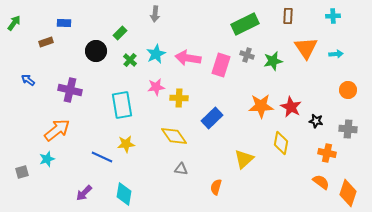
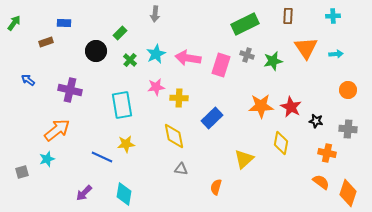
yellow diamond at (174, 136): rotated 24 degrees clockwise
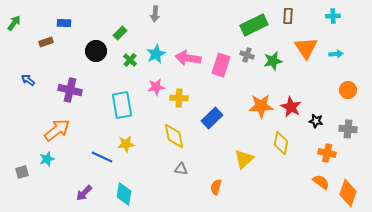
green rectangle at (245, 24): moved 9 px right, 1 px down
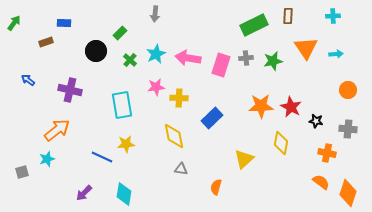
gray cross at (247, 55): moved 1 px left, 3 px down; rotated 24 degrees counterclockwise
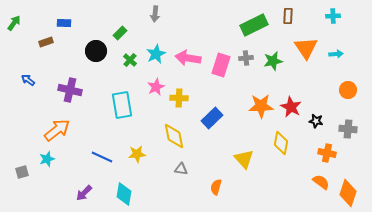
pink star at (156, 87): rotated 18 degrees counterclockwise
yellow star at (126, 144): moved 11 px right, 10 px down
yellow triangle at (244, 159): rotated 30 degrees counterclockwise
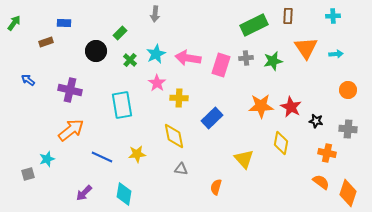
pink star at (156, 87): moved 1 px right, 4 px up; rotated 12 degrees counterclockwise
orange arrow at (57, 130): moved 14 px right
gray square at (22, 172): moved 6 px right, 2 px down
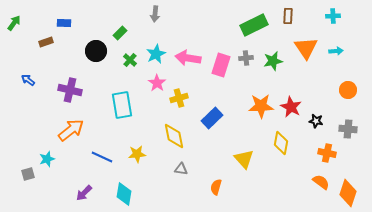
cyan arrow at (336, 54): moved 3 px up
yellow cross at (179, 98): rotated 18 degrees counterclockwise
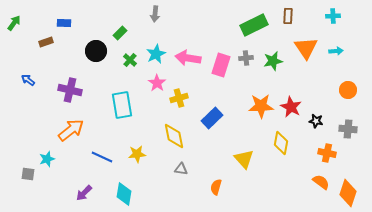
gray square at (28, 174): rotated 24 degrees clockwise
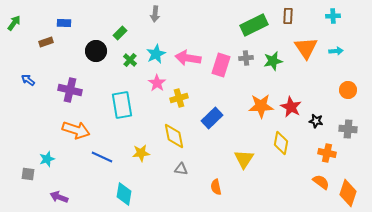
orange arrow at (71, 130): moved 5 px right; rotated 56 degrees clockwise
yellow star at (137, 154): moved 4 px right, 1 px up
yellow triangle at (244, 159): rotated 15 degrees clockwise
orange semicircle at (216, 187): rotated 28 degrees counterclockwise
purple arrow at (84, 193): moved 25 px left, 4 px down; rotated 66 degrees clockwise
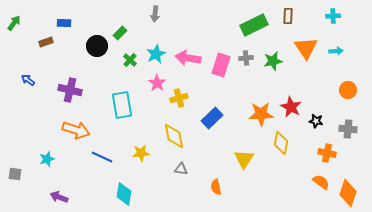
black circle at (96, 51): moved 1 px right, 5 px up
orange star at (261, 106): moved 8 px down
gray square at (28, 174): moved 13 px left
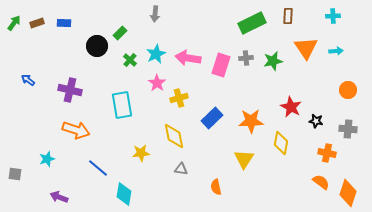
green rectangle at (254, 25): moved 2 px left, 2 px up
brown rectangle at (46, 42): moved 9 px left, 19 px up
orange star at (261, 114): moved 10 px left, 7 px down
blue line at (102, 157): moved 4 px left, 11 px down; rotated 15 degrees clockwise
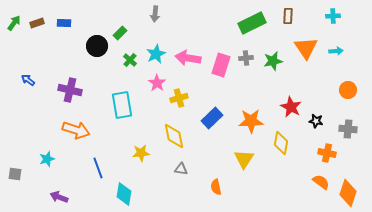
blue line at (98, 168): rotated 30 degrees clockwise
